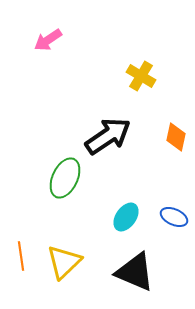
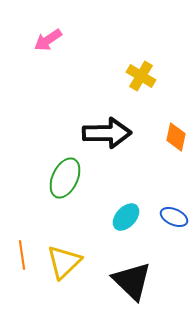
black arrow: moved 1 px left, 3 px up; rotated 33 degrees clockwise
cyan ellipse: rotated 8 degrees clockwise
orange line: moved 1 px right, 1 px up
black triangle: moved 3 px left, 9 px down; rotated 21 degrees clockwise
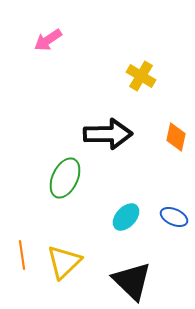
black arrow: moved 1 px right, 1 px down
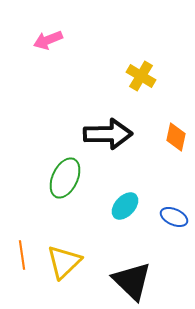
pink arrow: rotated 12 degrees clockwise
cyan ellipse: moved 1 px left, 11 px up
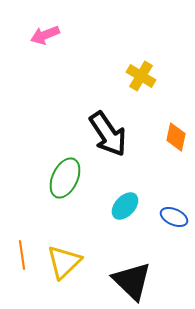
pink arrow: moved 3 px left, 5 px up
black arrow: rotated 57 degrees clockwise
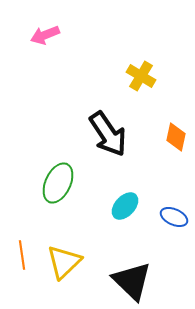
green ellipse: moved 7 px left, 5 px down
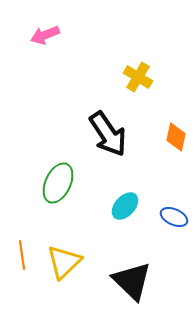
yellow cross: moved 3 px left, 1 px down
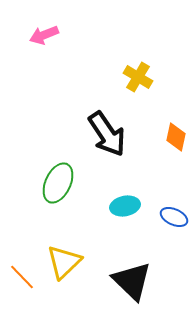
pink arrow: moved 1 px left
black arrow: moved 1 px left
cyan ellipse: rotated 36 degrees clockwise
orange line: moved 22 px down; rotated 36 degrees counterclockwise
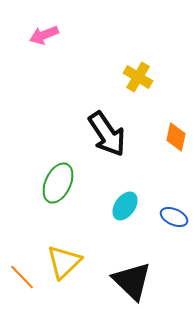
cyan ellipse: rotated 44 degrees counterclockwise
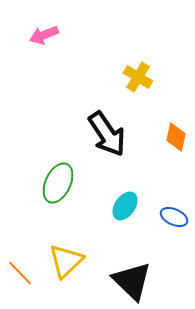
yellow triangle: moved 2 px right, 1 px up
orange line: moved 2 px left, 4 px up
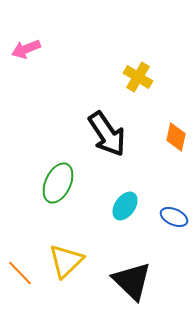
pink arrow: moved 18 px left, 14 px down
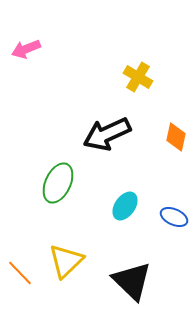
black arrow: rotated 99 degrees clockwise
